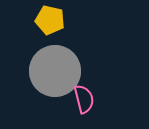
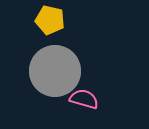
pink semicircle: rotated 60 degrees counterclockwise
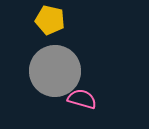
pink semicircle: moved 2 px left
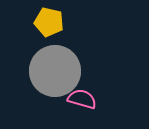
yellow pentagon: moved 1 px left, 2 px down
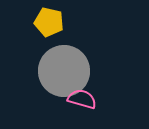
gray circle: moved 9 px right
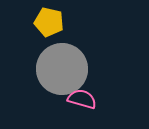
gray circle: moved 2 px left, 2 px up
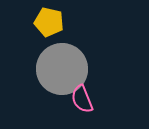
pink semicircle: rotated 128 degrees counterclockwise
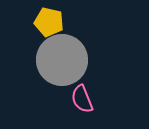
gray circle: moved 9 px up
